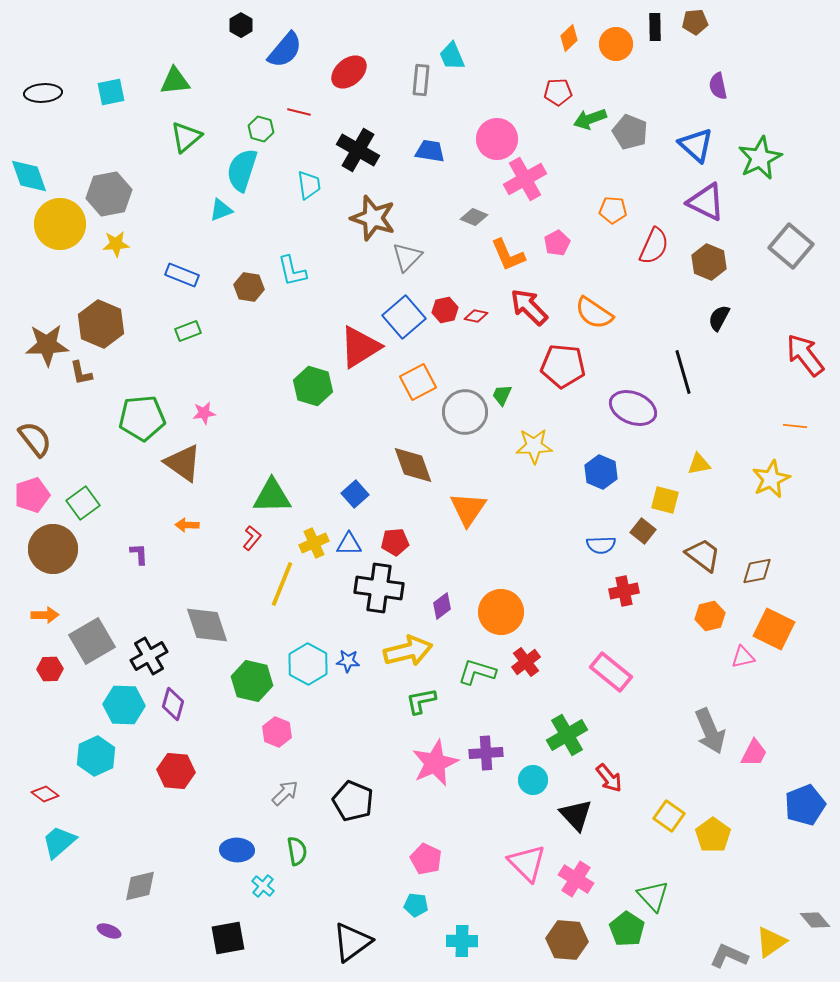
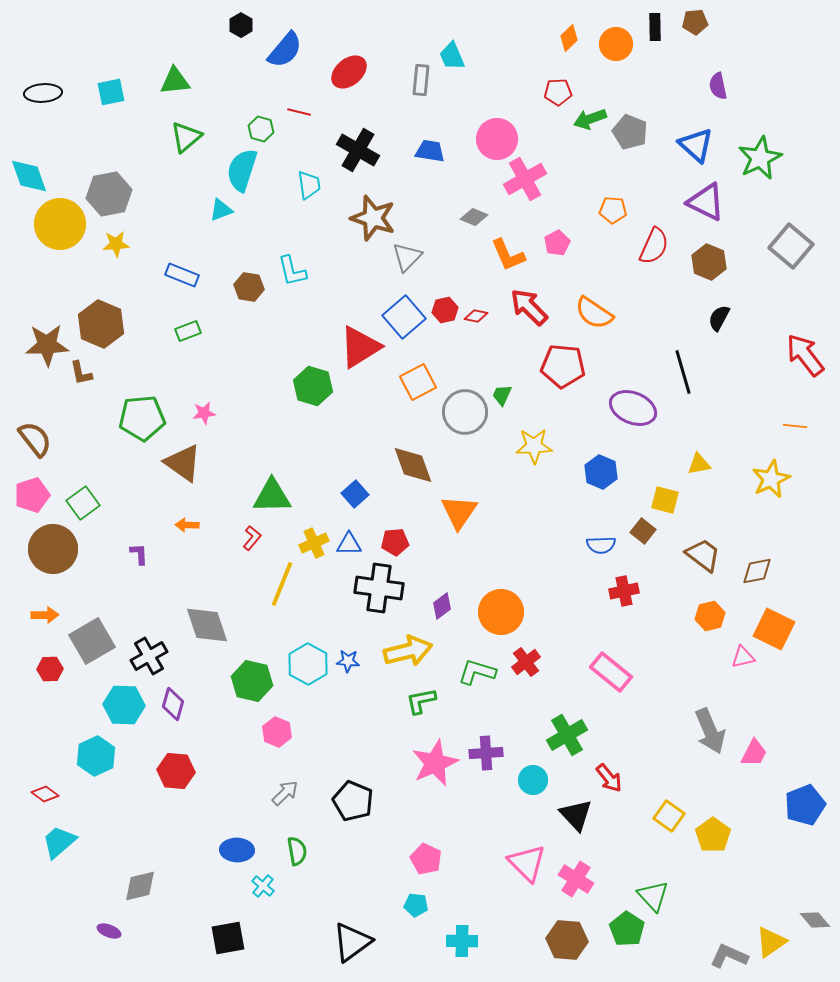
orange triangle at (468, 509): moved 9 px left, 3 px down
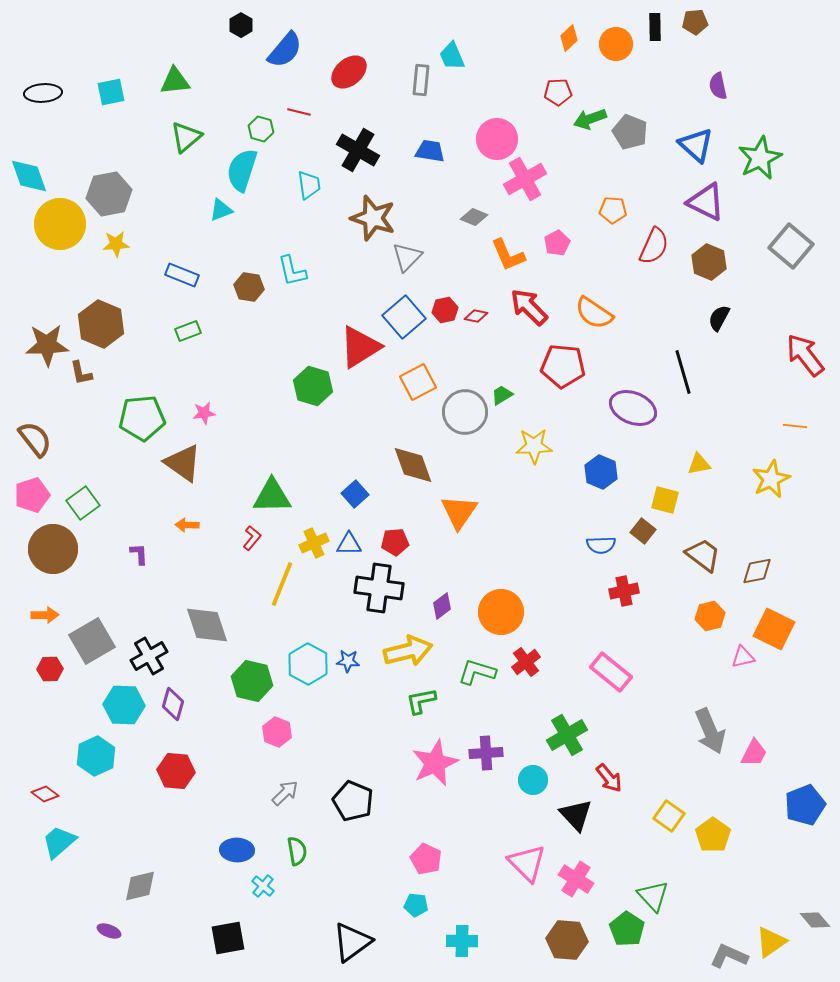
green trapezoid at (502, 395): rotated 35 degrees clockwise
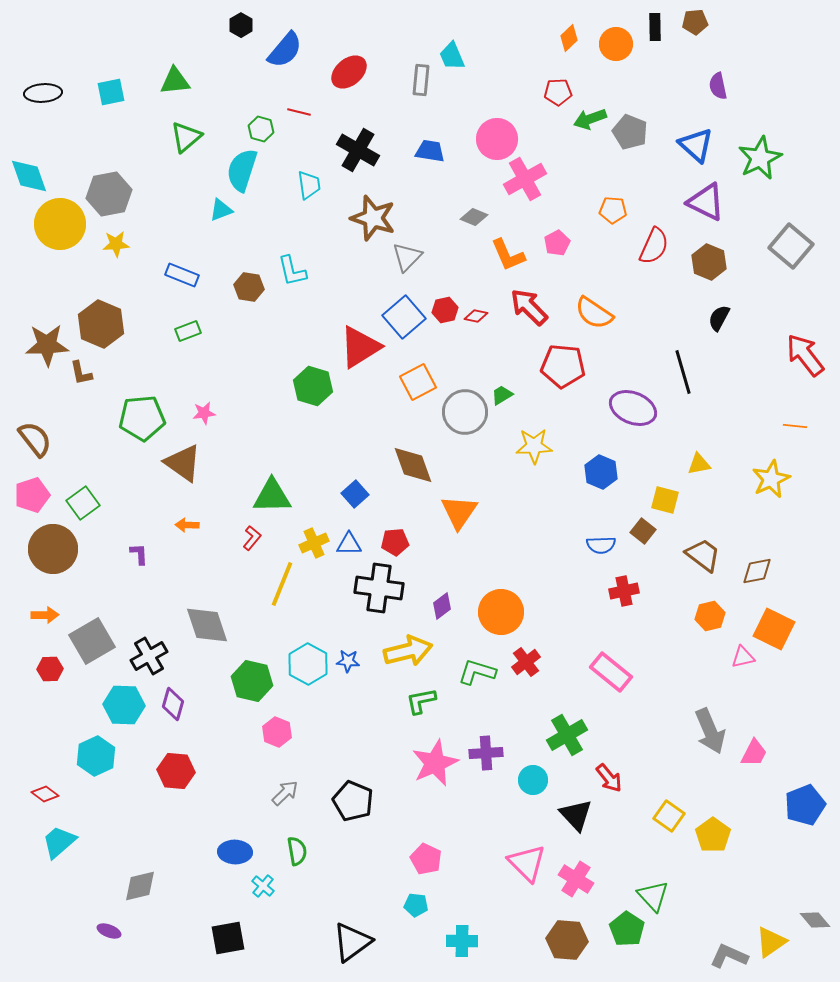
blue ellipse at (237, 850): moved 2 px left, 2 px down
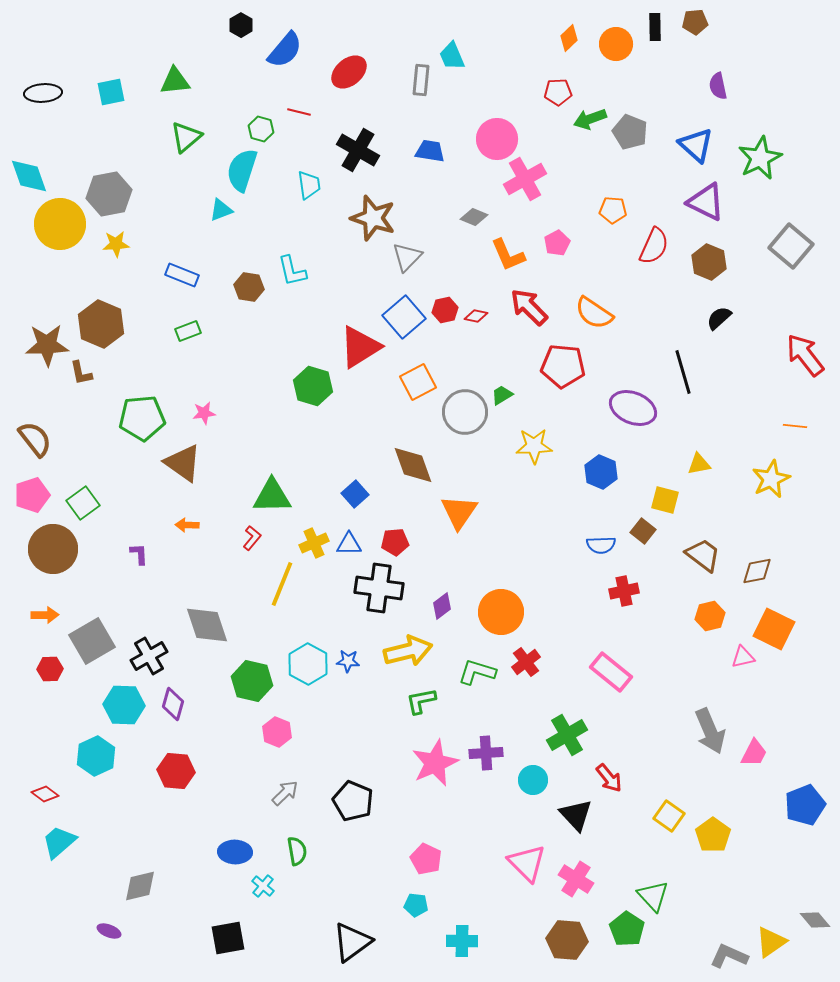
black semicircle at (719, 318): rotated 20 degrees clockwise
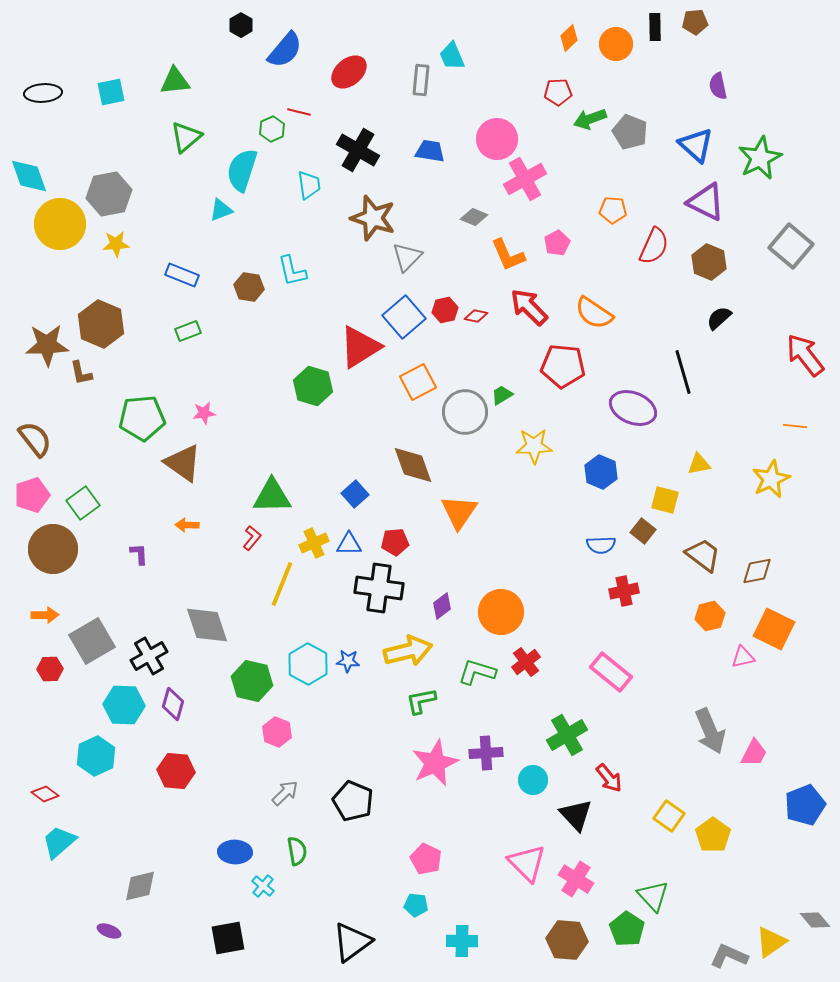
green hexagon at (261, 129): moved 11 px right; rotated 20 degrees clockwise
